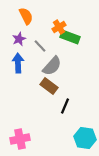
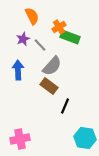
orange semicircle: moved 6 px right
purple star: moved 4 px right
gray line: moved 1 px up
blue arrow: moved 7 px down
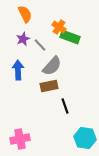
orange semicircle: moved 7 px left, 2 px up
orange cross: rotated 24 degrees counterclockwise
brown rectangle: rotated 48 degrees counterclockwise
black line: rotated 42 degrees counterclockwise
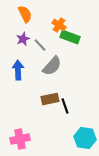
orange cross: moved 2 px up
brown rectangle: moved 1 px right, 13 px down
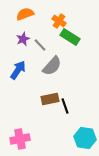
orange semicircle: rotated 84 degrees counterclockwise
orange cross: moved 4 px up
green rectangle: rotated 12 degrees clockwise
blue arrow: rotated 36 degrees clockwise
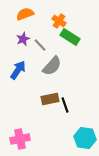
black line: moved 1 px up
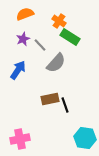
gray semicircle: moved 4 px right, 3 px up
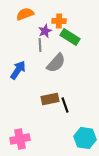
orange cross: rotated 32 degrees counterclockwise
purple star: moved 22 px right, 8 px up
gray line: rotated 40 degrees clockwise
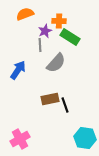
pink cross: rotated 18 degrees counterclockwise
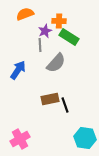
green rectangle: moved 1 px left
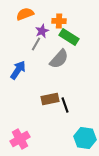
purple star: moved 3 px left
gray line: moved 4 px left, 1 px up; rotated 32 degrees clockwise
gray semicircle: moved 3 px right, 4 px up
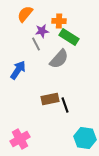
orange semicircle: rotated 30 degrees counterclockwise
purple star: rotated 16 degrees clockwise
gray line: rotated 56 degrees counterclockwise
